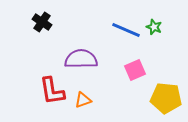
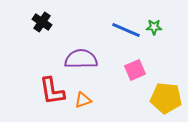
green star: rotated 21 degrees counterclockwise
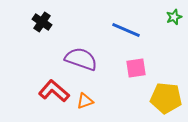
green star: moved 20 px right, 10 px up; rotated 21 degrees counterclockwise
purple semicircle: rotated 20 degrees clockwise
pink square: moved 1 px right, 2 px up; rotated 15 degrees clockwise
red L-shape: moved 2 px right; rotated 140 degrees clockwise
orange triangle: moved 2 px right, 1 px down
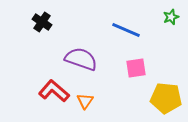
green star: moved 3 px left
orange triangle: rotated 36 degrees counterclockwise
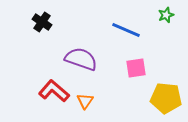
green star: moved 5 px left, 2 px up
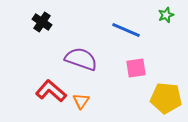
red L-shape: moved 3 px left
orange triangle: moved 4 px left
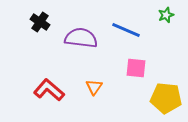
black cross: moved 2 px left
purple semicircle: moved 21 px up; rotated 12 degrees counterclockwise
pink square: rotated 15 degrees clockwise
red L-shape: moved 2 px left, 1 px up
orange triangle: moved 13 px right, 14 px up
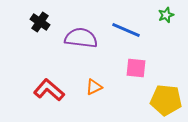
orange triangle: rotated 30 degrees clockwise
yellow pentagon: moved 2 px down
